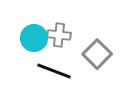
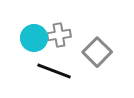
gray cross: rotated 15 degrees counterclockwise
gray square: moved 2 px up
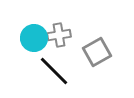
gray square: rotated 16 degrees clockwise
black line: rotated 24 degrees clockwise
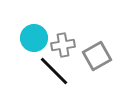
gray cross: moved 4 px right, 10 px down
gray square: moved 4 px down
